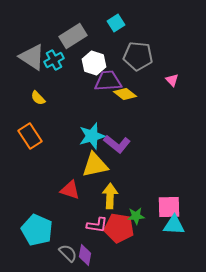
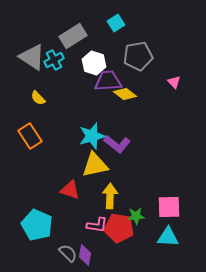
gray pentagon: rotated 16 degrees counterclockwise
pink triangle: moved 2 px right, 2 px down
cyan triangle: moved 6 px left, 12 px down
cyan pentagon: moved 5 px up
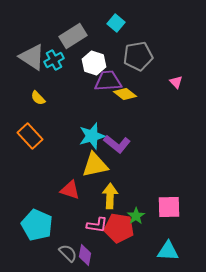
cyan square: rotated 18 degrees counterclockwise
pink triangle: moved 2 px right
orange rectangle: rotated 10 degrees counterclockwise
green star: rotated 30 degrees counterclockwise
cyan triangle: moved 14 px down
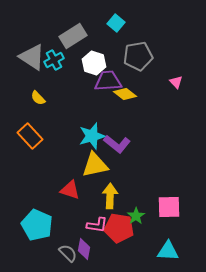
purple diamond: moved 1 px left, 6 px up
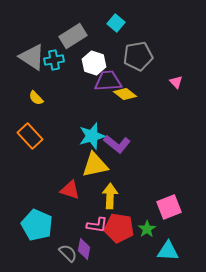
cyan cross: rotated 18 degrees clockwise
yellow semicircle: moved 2 px left
pink square: rotated 20 degrees counterclockwise
green star: moved 11 px right, 13 px down
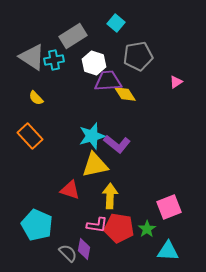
pink triangle: rotated 40 degrees clockwise
yellow diamond: rotated 20 degrees clockwise
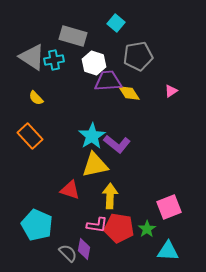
gray rectangle: rotated 48 degrees clockwise
pink triangle: moved 5 px left, 9 px down
yellow diamond: moved 4 px right, 1 px up
cyan star: rotated 16 degrees counterclockwise
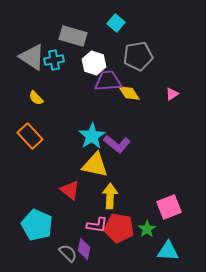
pink triangle: moved 1 px right, 3 px down
yellow triangle: rotated 24 degrees clockwise
red triangle: rotated 20 degrees clockwise
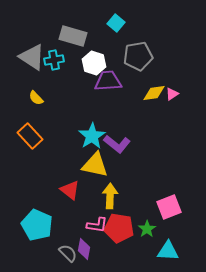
yellow diamond: moved 25 px right; rotated 65 degrees counterclockwise
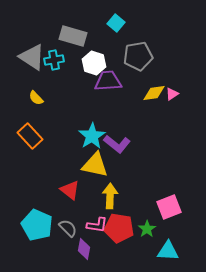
gray semicircle: moved 25 px up
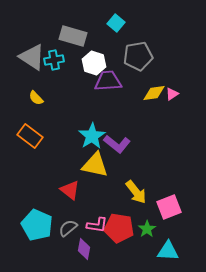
orange rectangle: rotated 10 degrees counterclockwise
yellow arrow: moved 26 px right, 4 px up; rotated 140 degrees clockwise
gray semicircle: rotated 84 degrees counterclockwise
